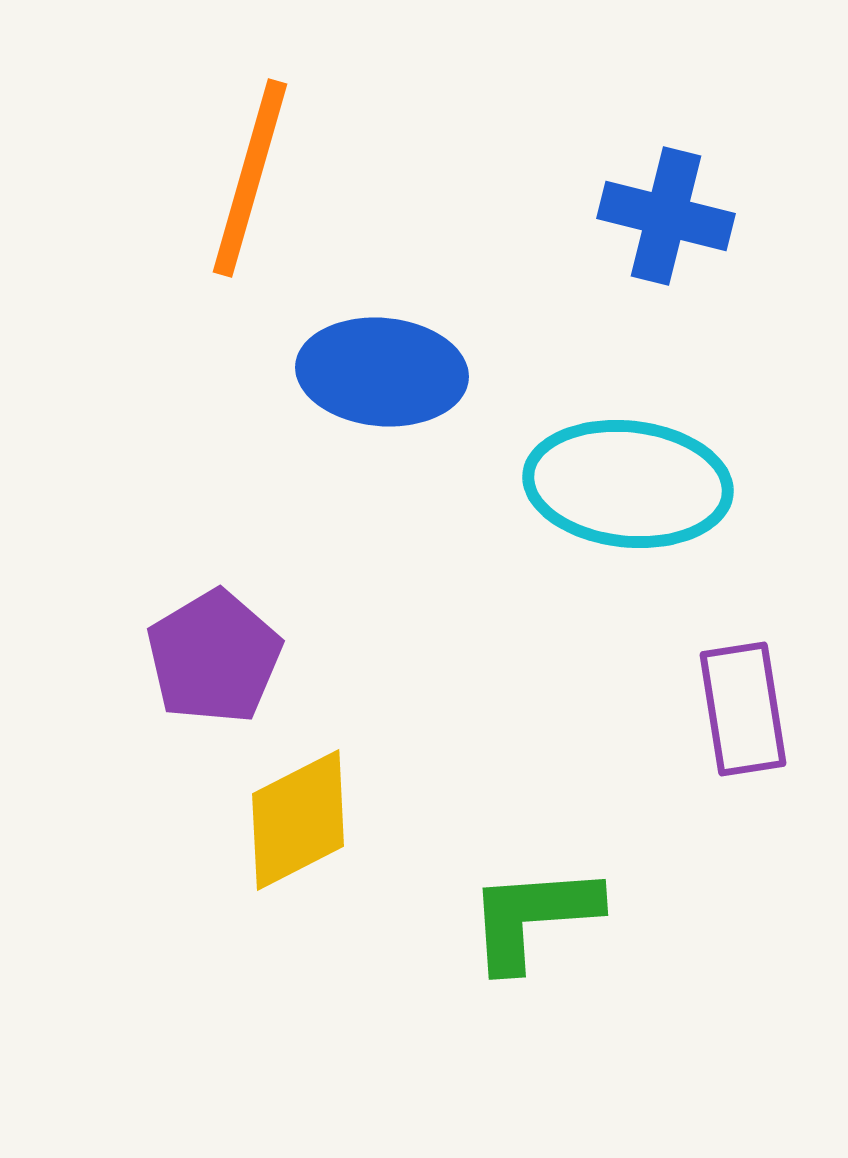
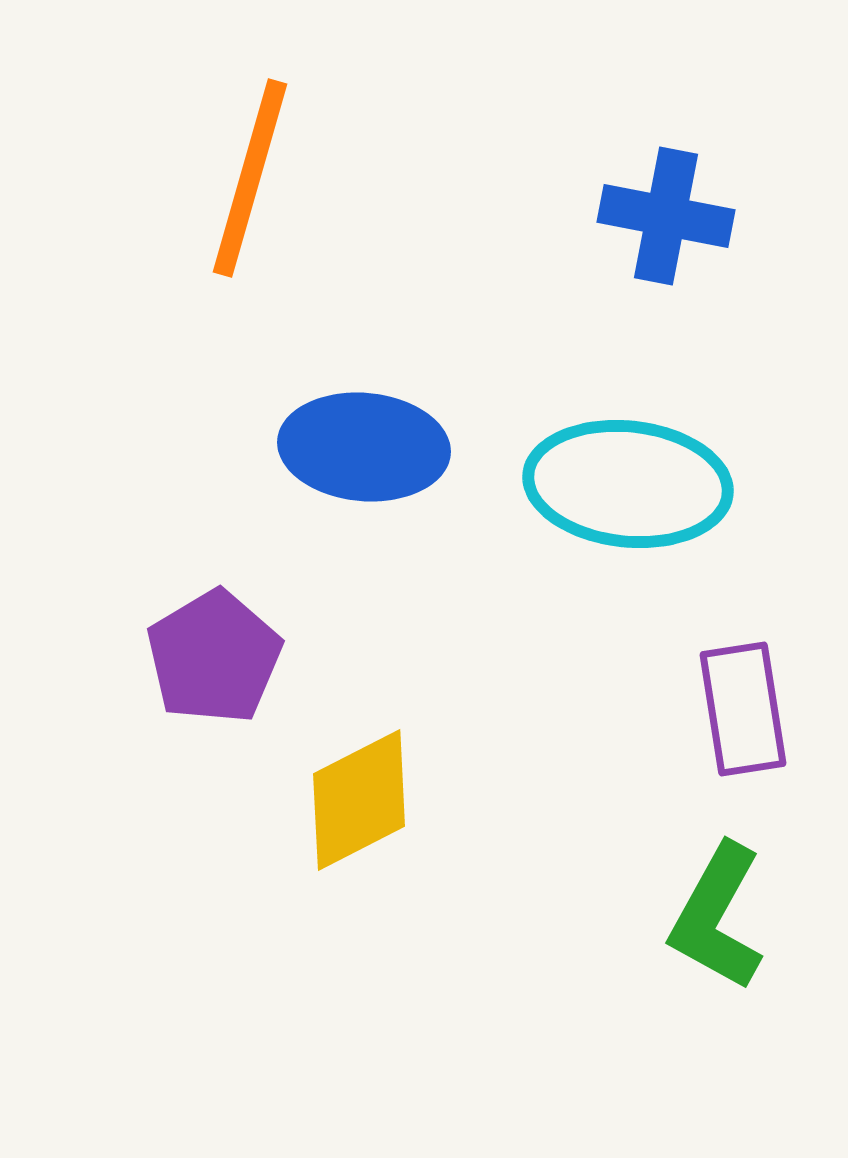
blue cross: rotated 3 degrees counterclockwise
blue ellipse: moved 18 px left, 75 px down
yellow diamond: moved 61 px right, 20 px up
green L-shape: moved 184 px right; rotated 57 degrees counterclockwise
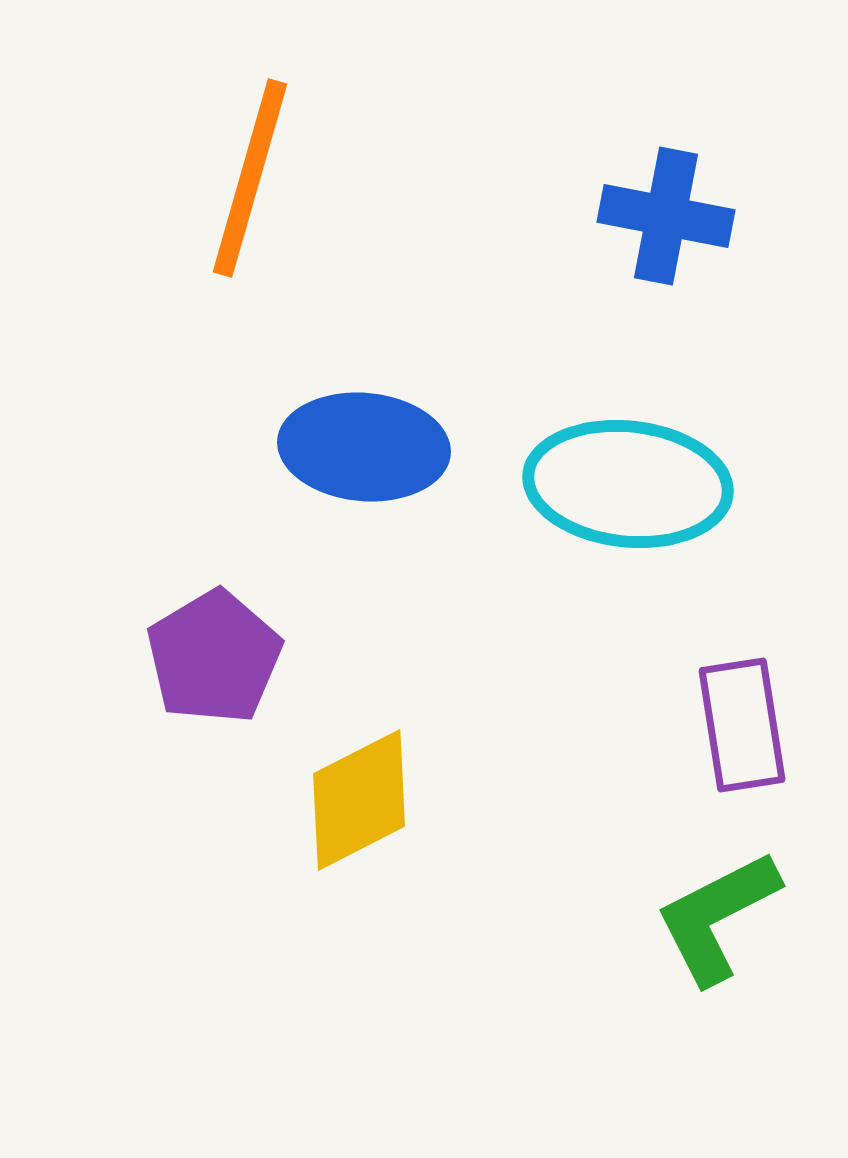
purple rectangle: moved 1 px left, 16 px down
green L-shape: rotated 34 degrees clockwise
